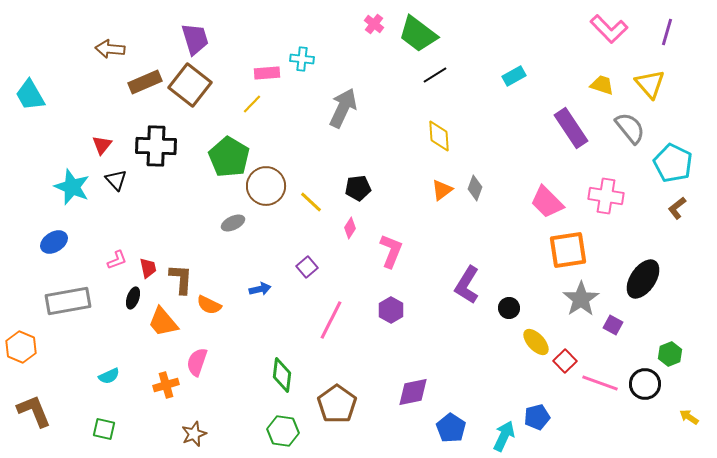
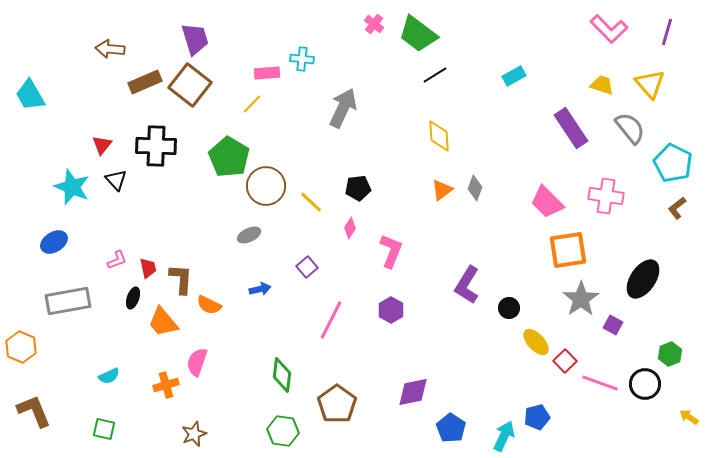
gray ellipse at (233, 223): moved 16 px right, 12 px down
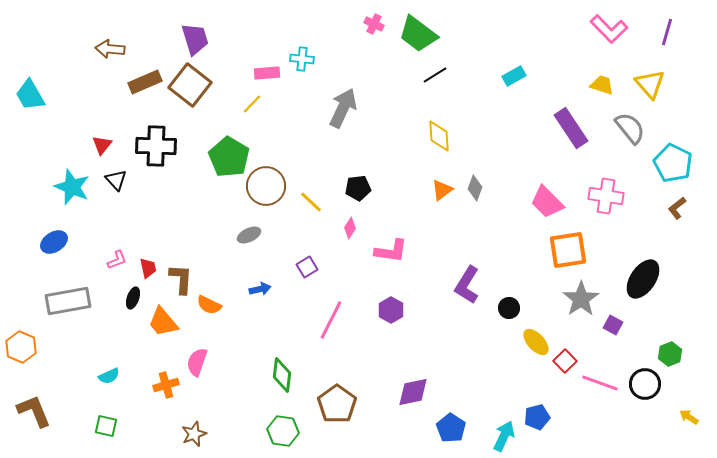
pink cross at (374, 24): rotated 12 degrees counterclockwise
pink L-shape at (391, 251): rotated 76 degrees clockwise
purple square at (307, 267): rotated 10 degrees clockwise
green square at (104, 429): moved 2 px right, 3 px up
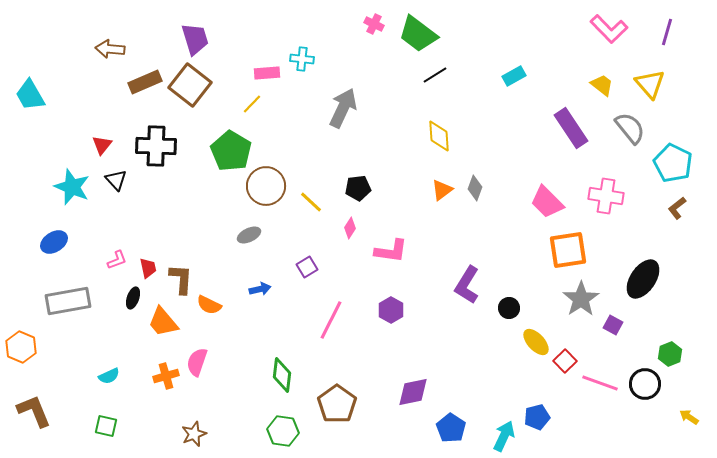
yellow trapezoid at (602, 85): rotated 20 degrees clockwise
green pentagon at (229, 157): moved 2 px right, 6 px up
orange cross at (166, 385): moved 9 px up
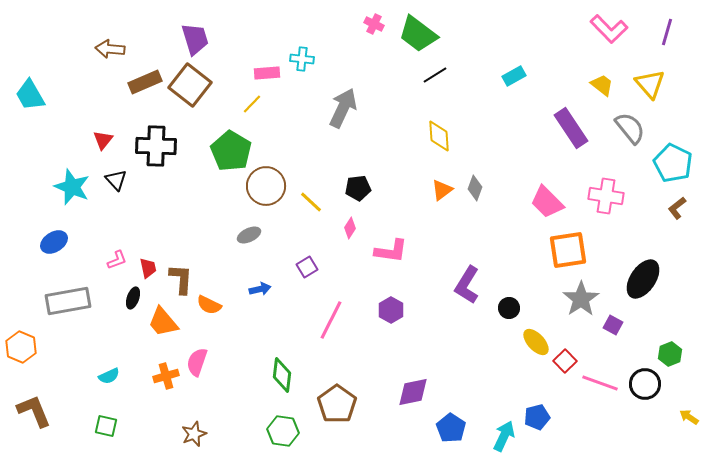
red triangle at (102, 145): moved 1 px right, 5 px up
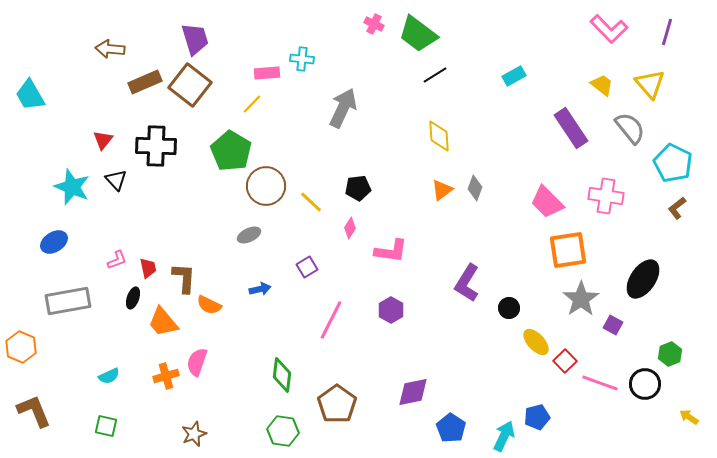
brown L-shape at (181, 279): moved 3 px right, 1 px up
purple L-shape at (467, 285): moved 2 px up
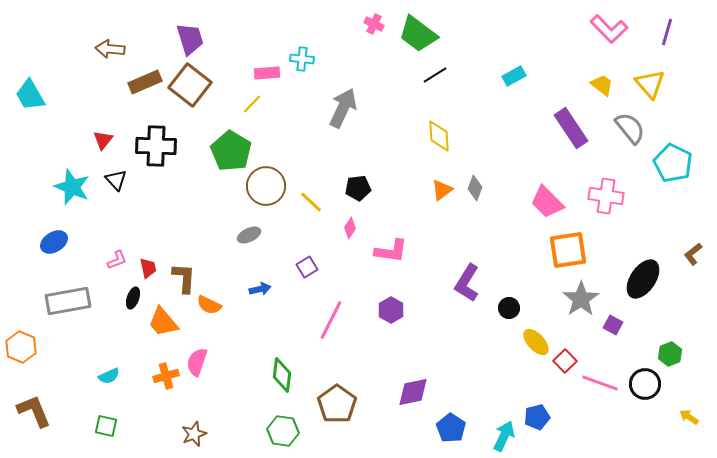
purple trapezoid at (195, 39): moved 5 px left
brown L-shape at (677, 208): moved 16 px right, 46 px down
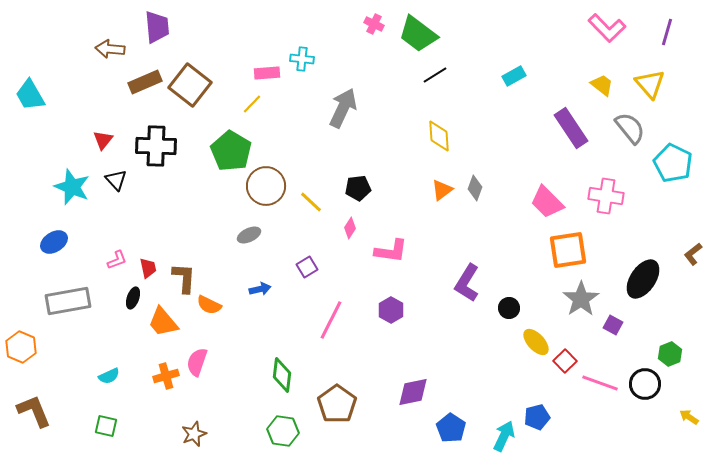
pink L-shape at (609, 29): moved 2 px left, 1 px up
purple trapezoid at (190, 39): moved 33 px left, 12 px up; rotated 12 degrees clockwise
